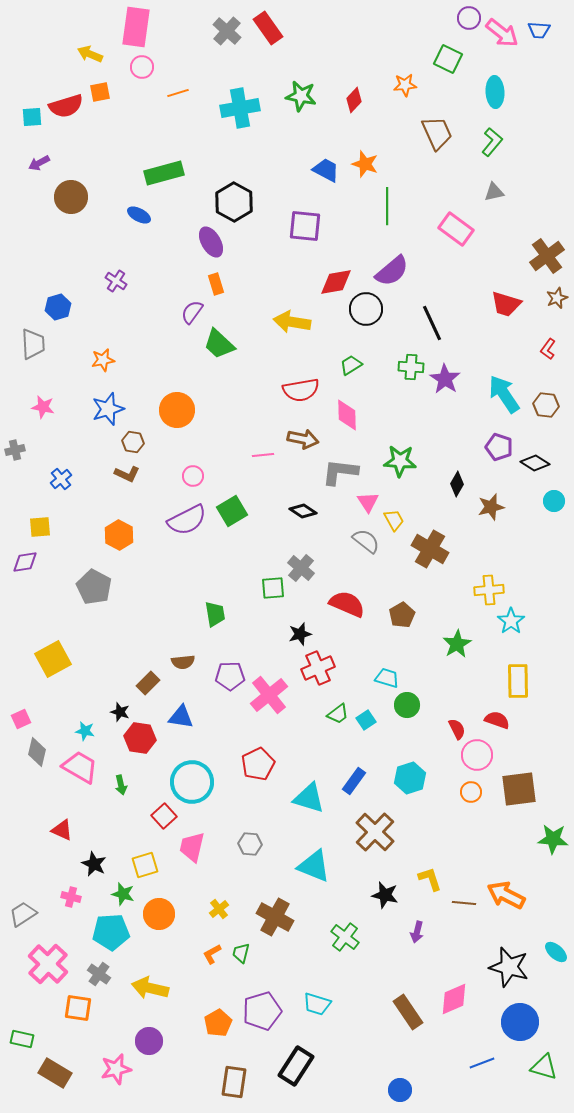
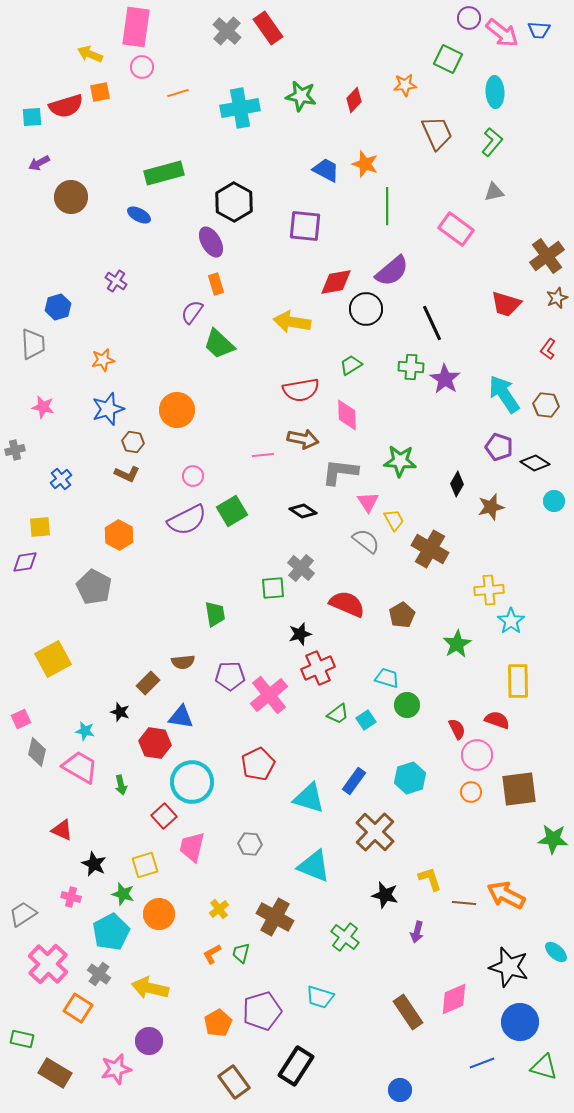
red hexagon at (140, 738): moved 15 px right, 5 px down
cyan pentagon at (111, 932): rotated 24 degrees counterclockwise
cyan trapezoid at (317, 1004): moved 3 px right, 7 px up
orange square at (78, 1008): rotated 24 degrees clockwise
brown rectangle at (234, 1082): rotated 44 degrees counterclockwise
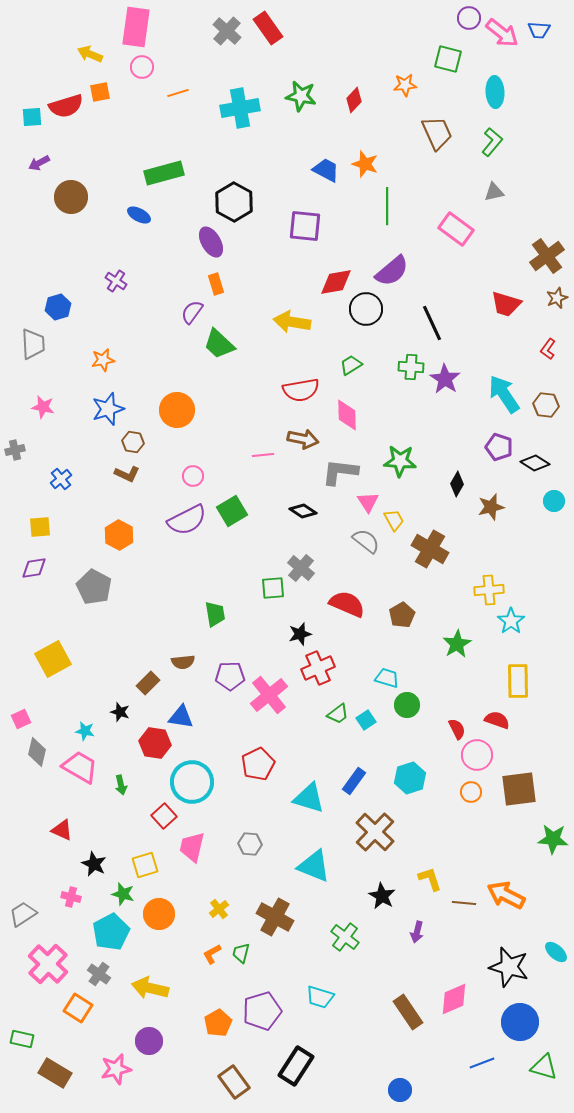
green square at (448, 59): rotated 12 degrees counterclockwise
purple diamond at (25, 562): moved 9 px right, 6 px down
black star at (385, 895): moved 3 px left, 1 px down; rotated 16 degrees clockwise
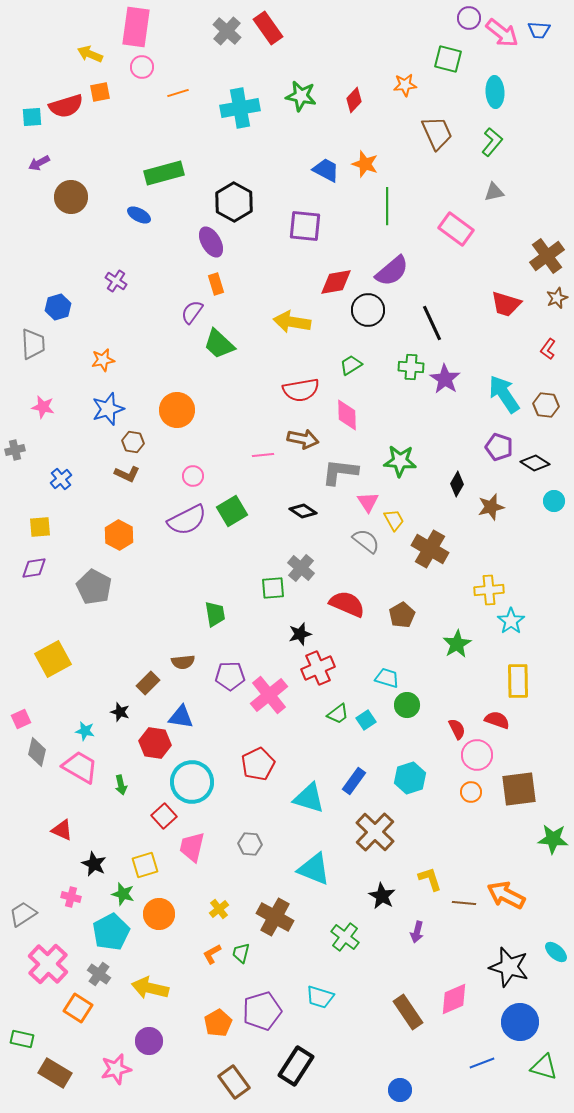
black circle at (366, 309): moved 2 px right, 1 px down
cyan triangle at (314, 866): moved 3 px down
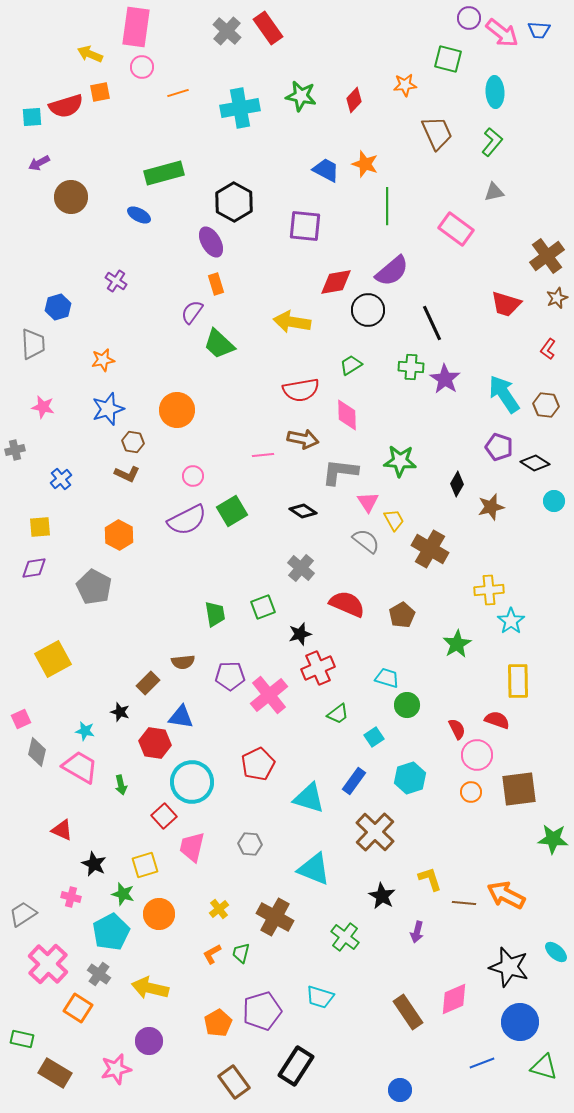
green square at (273, 588): moved 10 px left, 19 px down; rotated 15 degrees counterclockwise
cyan square at (366, 720): moved 8 px right, 17 px down
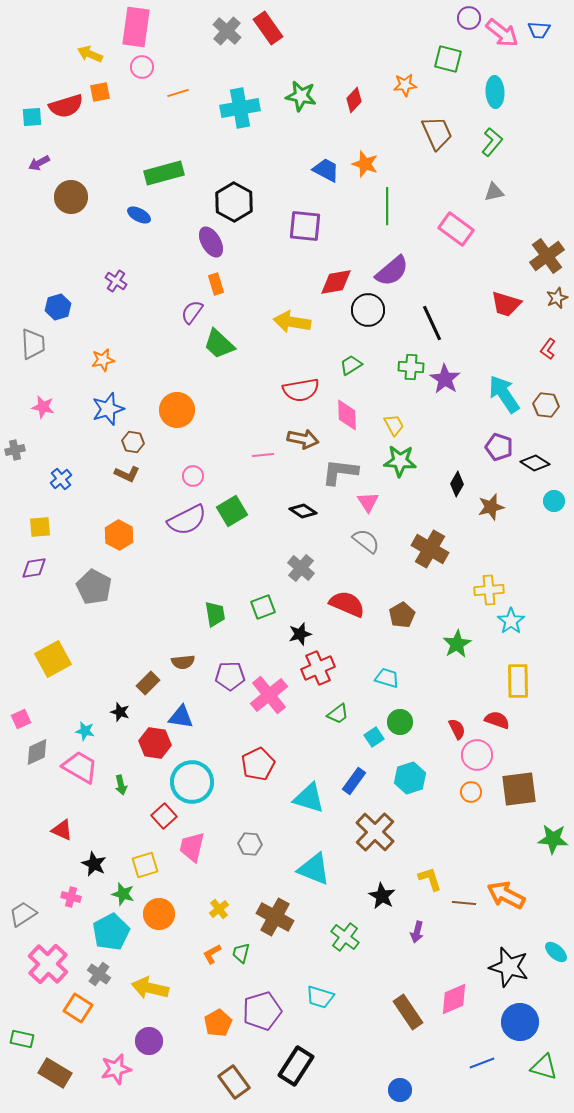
yellow trapezoid at (394, 520): moved 95 px up
green circle at (407, 705): moved 7 px left, 17 px down
gray diamond at (37, 752): rotated 52 degrees clockwise
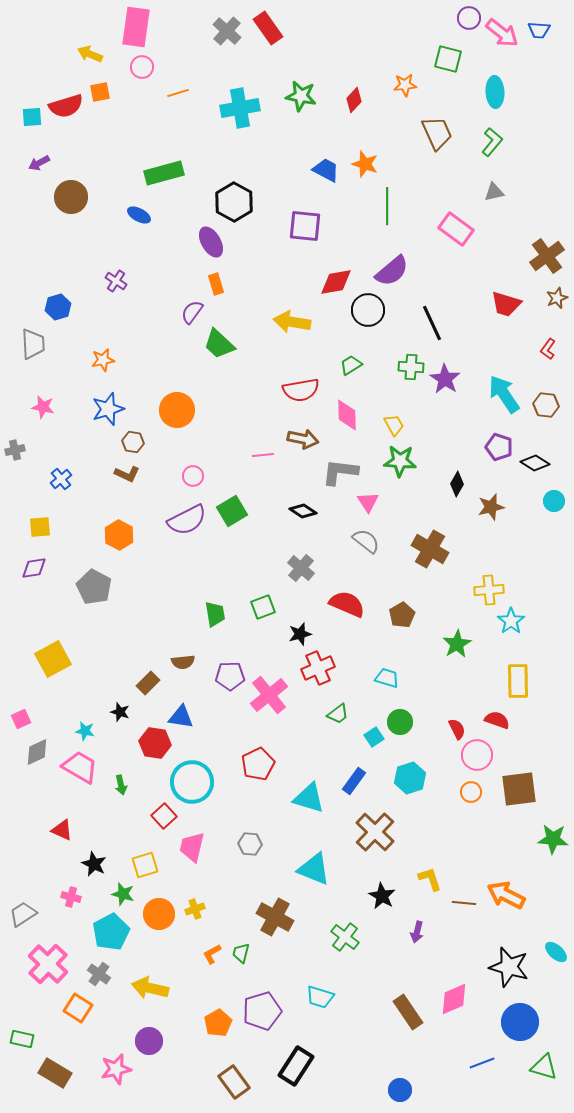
yellow cross at (219, 909): moved 24 px left; rotated 18 degrees clockwise
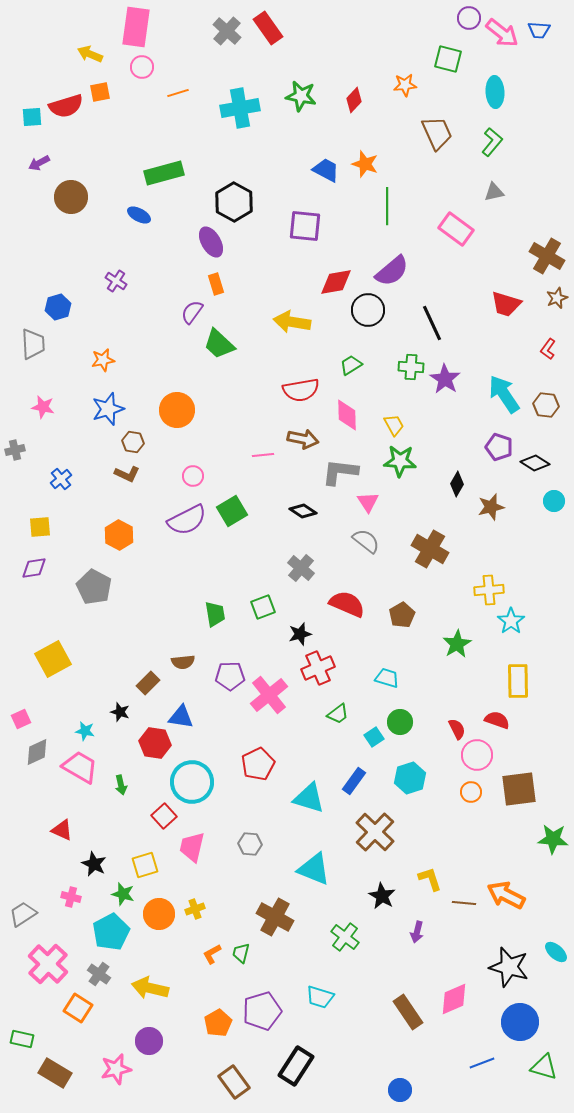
brown cross at (547, 256): rotated 24 degrees counterclockwise
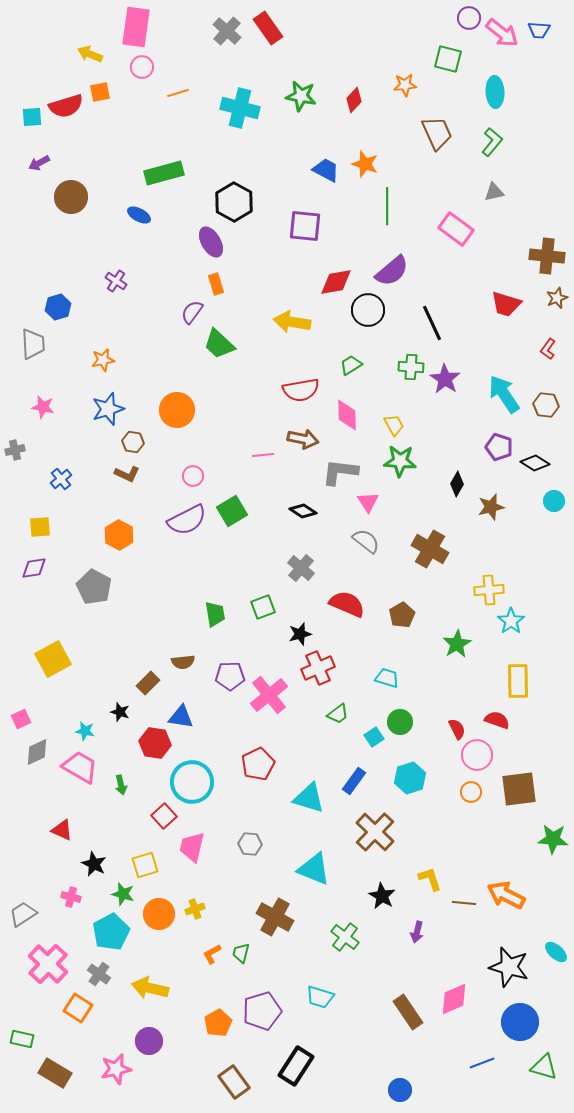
cyan cross at (240, 108): rotated 24 degrees clockwise
brown cross at (547, 256): rotated 24 degrees counterclockwise
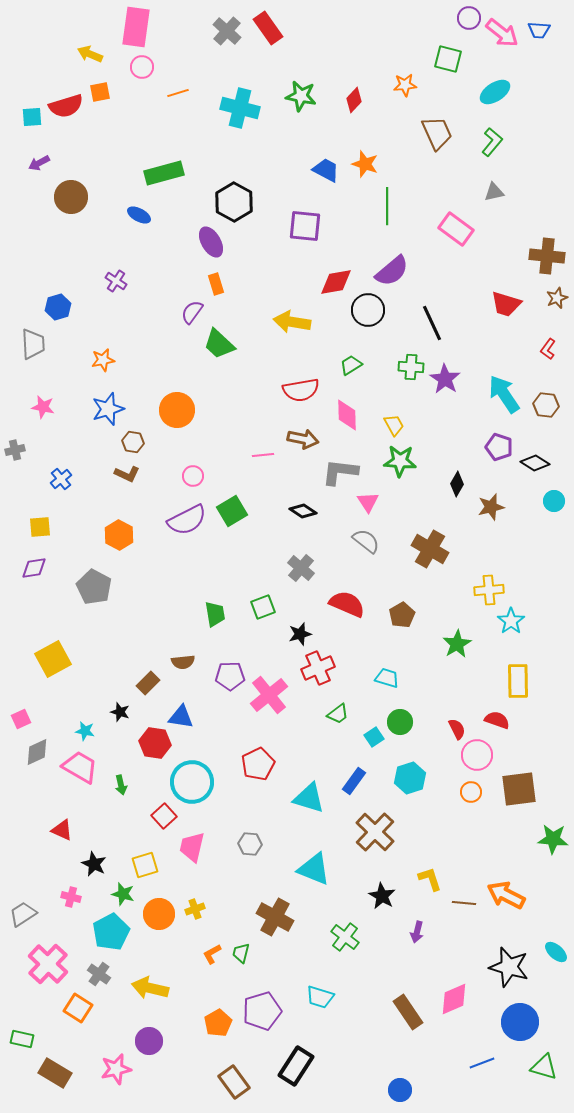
cyan ellipse at (495, 92): rotated 60 degrees clockwise
